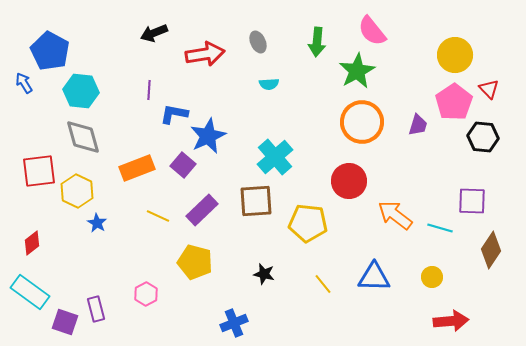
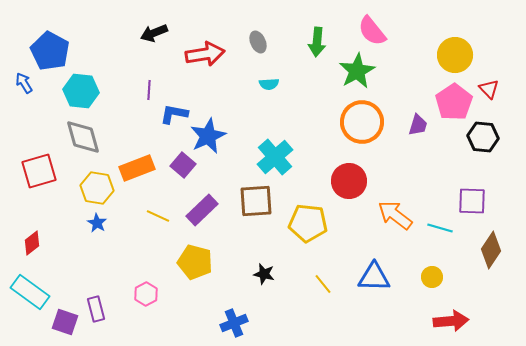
red square at (39, 171): rotated 9 degrees counterclockwise
yellow hexagon at (77, 191): moved 20 px right, 3 px up; rotated 16 degrees counterclockwise
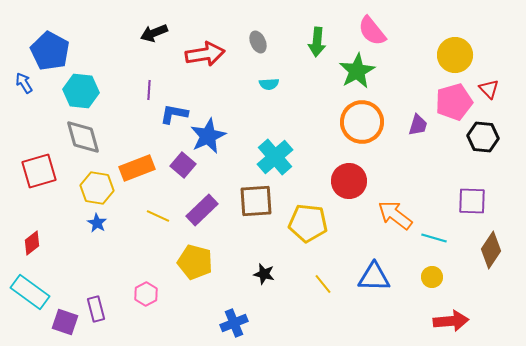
pink pentagon at (454, 102): rotated 18 degrees clockwise
cyan line at (440, 228): moved 6 px left, 10 px down
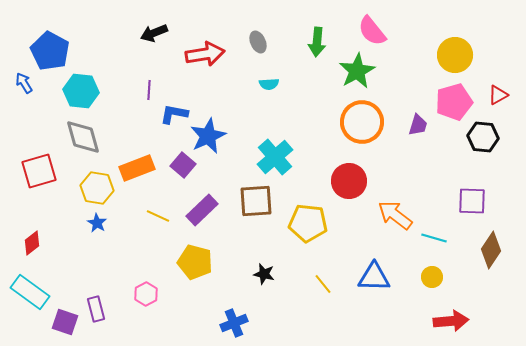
red triangle at (489, 89): moved 9 px right, 6 px down; rotated 45 degrees clockwise
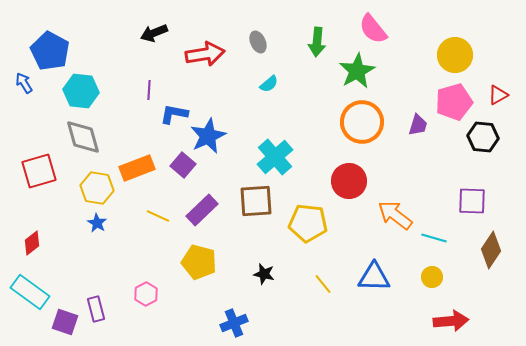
pink semicircle at (372, 31): moved 1 px right, 2 px up
cyan semicircle at (269, 84): rotated 36 degrees counterclockwise
yellow pentagon at (195, 262): moved 4 px right
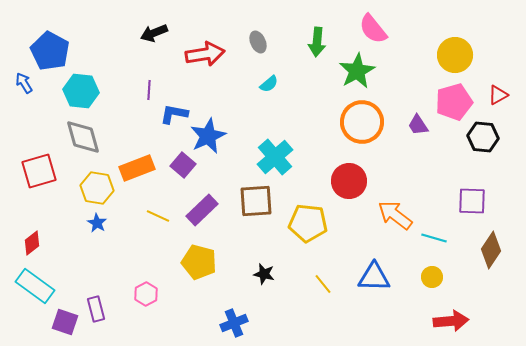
purple trapezoid at (418, 125): rotated 130 degrees clockwise
cyan rectangle at (30, 292): moved 5 px right, 6 px up
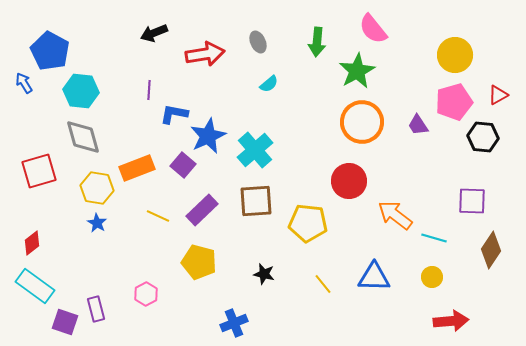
cyan cross at (275, 157): moved 20 px left, 7 px up
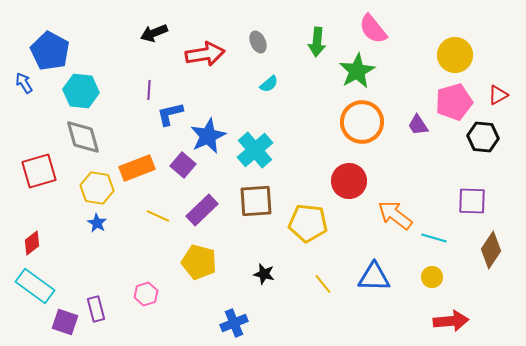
blue L-shape at (174, 114): moved 4 px left; rotated 24 degrees counterclockwise
pink hexagon at (146, 294): rotated 10 degrees clockwise
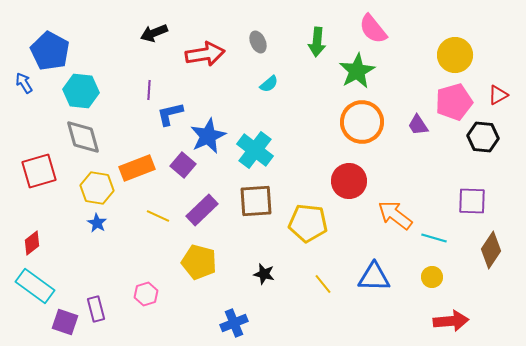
cyan cross at (255, 150): rotated 12 degrees counterclockwise
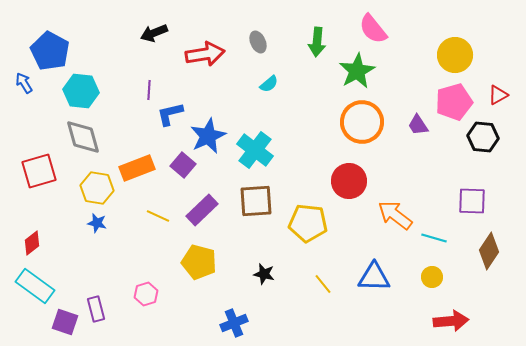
blue star at (97, 223): rotated 18 degrees counterclockwise
brown diamond at (491, 250): moved 2 px left, 1 px down
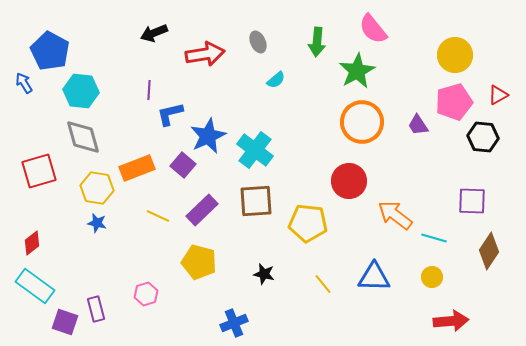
cyan semicircle at (269, 84): moved 7 px right, 4 px up
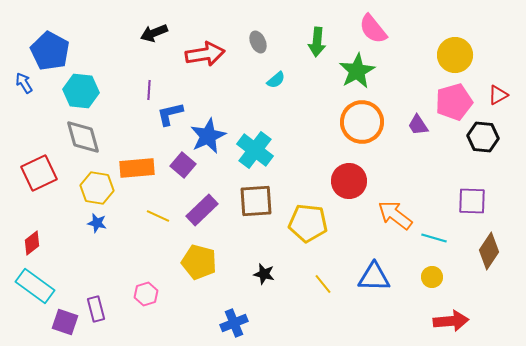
orange rectangle at (137, 168): rotated 16 degrees clockwise
red square at (39, 171): moved 2 px down; rotated 9 degrees counterclockwise
